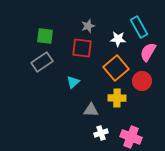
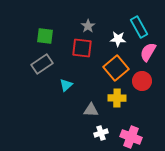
gray star: rotated 16 degrees counterclockwise
gray rectangle: moved 2 px down
cyan triangle: moved 7 px left, 3 px down
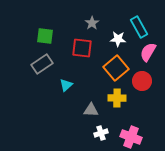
gray star: moved 4 px right, 3 px up
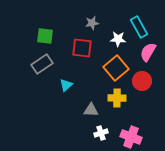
gray star: rotated 24 degrees clockwise
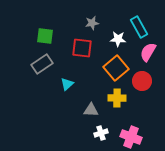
cyan triangle: moved 1 px right, 1 px up
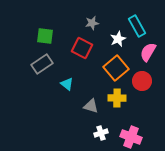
cyan rectangle: moved 2 px left, 1 px up
white star: rotated 28 degrees counterclockwise
red square: rotated 20 degrees clockwise
cyan triangle: rotated 40 degrees counterclockwise
gray triangle: moved 4 px up; rotated 14 degrees clockwise
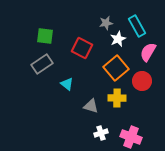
gray star: moved 14 px right
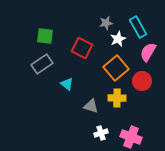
cyan rectangle: moved 1 px right, 1 px down
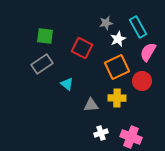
orange square: moved 1 px right, 1 px up; rotated 15 degrees clockwise
gray triangle: moved 1 px up; rotated 21 degrees counterclockwise
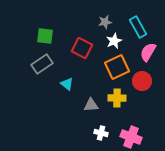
gray star: moved 1 px left, 1 px up
white star: moved 4 px left, 2 px down
white cross: rotated 32 degrees clockwise
